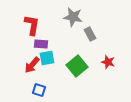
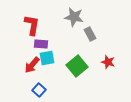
gray star: moved 1 px right
blue square: rotated 24 degrees clockwise
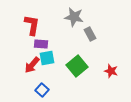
red star: moved 3 px right, 9 px down
blue square: moved 3 px right
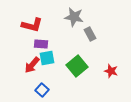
red L-shape: rotated 95 degrees clockwise
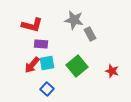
gray star: moved 3 px down
cyan square: moved 5 px down
red star: moved 1 px right
blue square: moved 5 px right, 1 px up
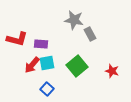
red L-shape: moved 15 px left, 14 px down
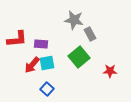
red L-shape: rotated 20 degrees counterclockwise
green square: moved 2 px right, 9 px up
red star: moved 2 px left; rotated 16 degrees counterclockwise
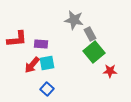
green square: moved 15 px right, 5 px up
